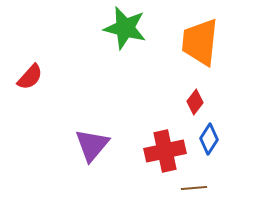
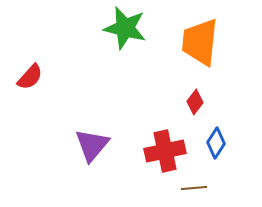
blue diamond: moved 7 px right, 4 px down
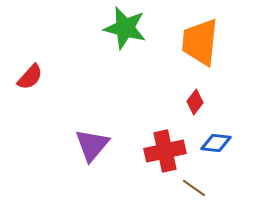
blue diamond: rotated 64 degrees clockwise
brown line: rotated 40 degrees clockwise
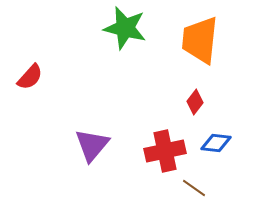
orange trapezoid: moved 2 px up
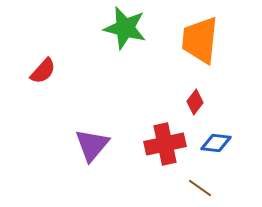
red semicircle: moved 13 px right, 6 px up
red cross: moved 7 px up
brown line: moved 6 px right
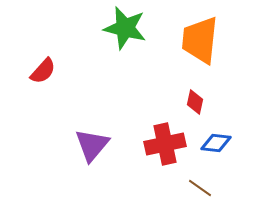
red diamond: rotated 25 degrees counterclockwise
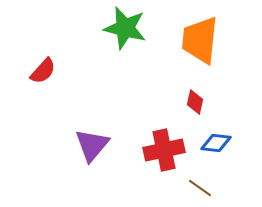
red cross: moved 1 px left, 6 px down
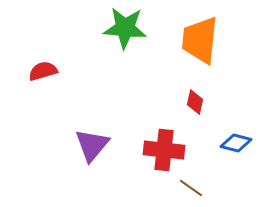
green star: rotated 9 degrees counterclockwise
red semicircle: rotated 148 degrees counterclockwise
blue diamond: moved 20 px right; rotated 8 degrees clockwise
red cross: rotated 18 degrees clockwise
brown line: moved 9 px left
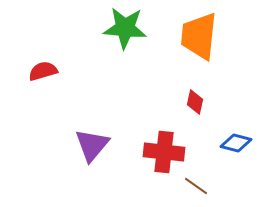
orange trapezoid: moved 1 px left, 4 px up
red cross: moved 2 px down
brown line: moved 5 px right, 2 px up
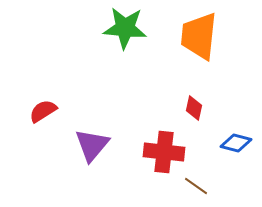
red semicircle: moved 40 px down; rotated 16 degrees counterclockwise
red diamond: moved 1 px left, 6 px down
